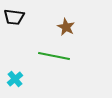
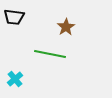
brown star: rotated 12 degrees clockwise
green line: moved 4 px left, 2 px up
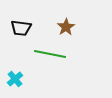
black trapezoid: moved 7 px right, 11 px down
